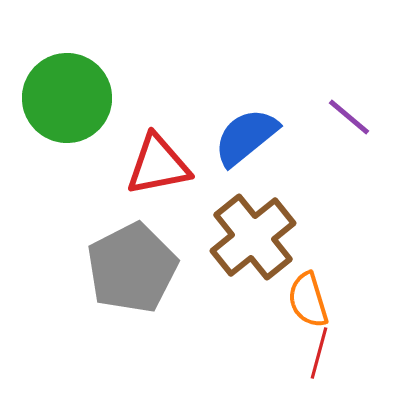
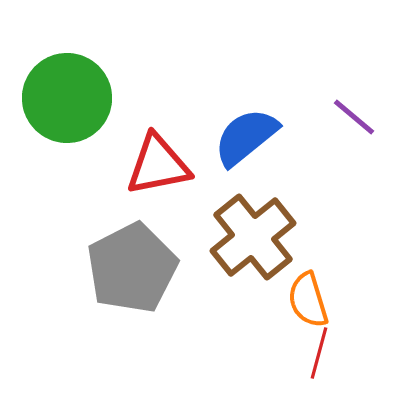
purple line: moved 5 px right
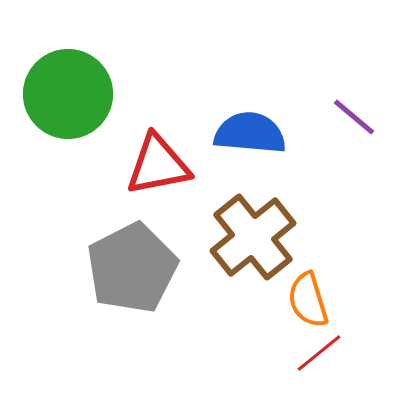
green circle: moved 1 px right, 4 px up
blue semicircle: moved 4 px right, 4 px up; rotated 44 degrees clockwise
red line: rotated 36 degrees clockwise
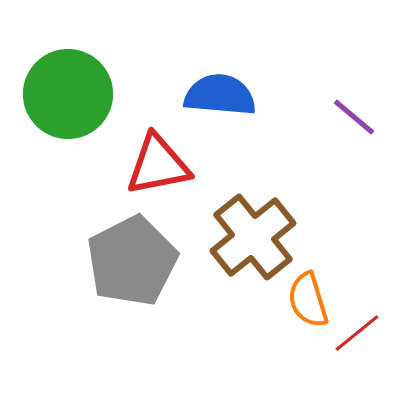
blue semicircle: moved 30 px left, 38 px up
gray pentagon: moved 7 px up
red line: moved 38 px right, 20 px up
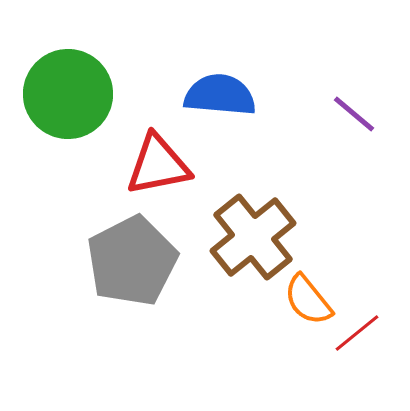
purple line: moved 3 px up
orange semicircle: rotated 22 degrees counterclockwise
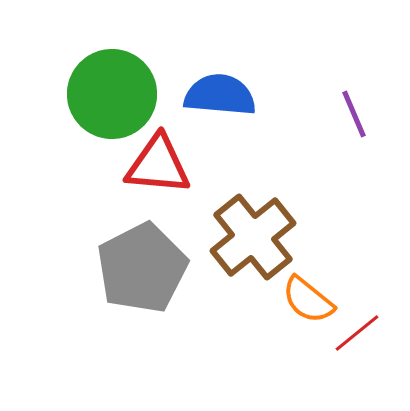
green circle: moved 44 px right
purple line: rotated 27 degrees clockwise
red triangle: rotated 16 degrees clockwise
gray pentagon: moved 10 px right, 7 px down
orange semicircle: rotated 12 degrees counterclockwise
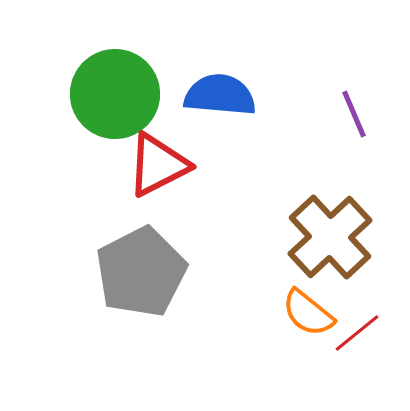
green circle: moved 3 px right
red triangle: rotated 32 degrees counterclockwise
brown cross: moved 77 px right; rotated 4 degrees counterclockwise
gray pentagon: moved 1 px left, 4 px down
orange semicircle: moved 13 px down
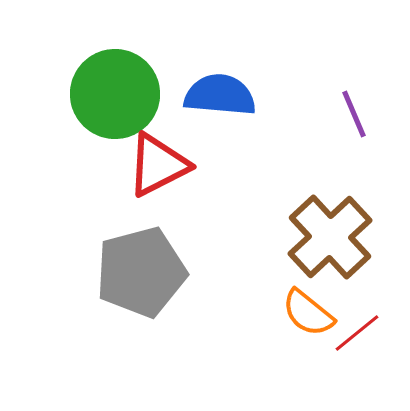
gray pentagon: rotated 12 degrees clockwise
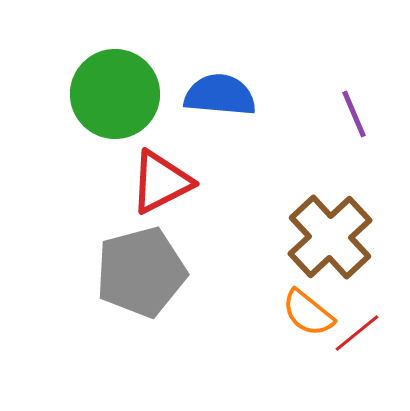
red triangle: moved 3 px right, 17 px down
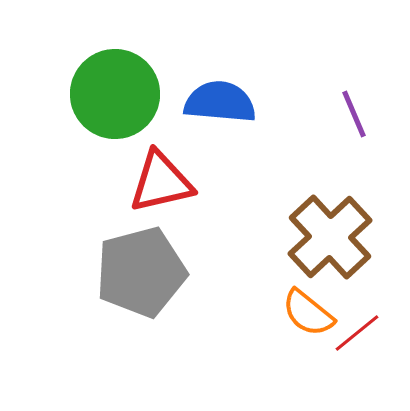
blue semicircle: moved 7 px down
red triangle: rotated 14 degrees clockwise
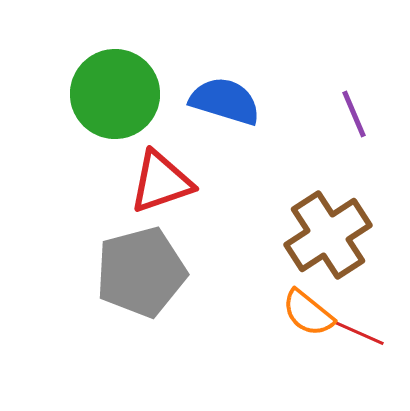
blue semicircle: moved 5 px right, 1 px up; rotated 12 degrees clockwise
red triangle: rotated 6 degrees counterclockwise
brown cross: moved 2 px left, 2 px up; rotated 10 degrees clockwise
red line: moved 2 px right; rotated 63 degrees clockwise
